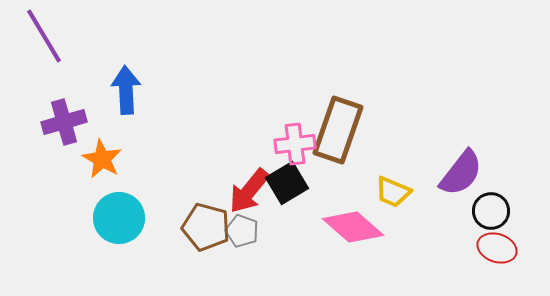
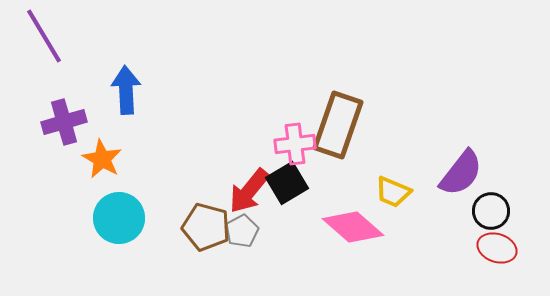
brown rectangle: moved 5 px up
gray pentagon: rotated 24 degrees clockwise
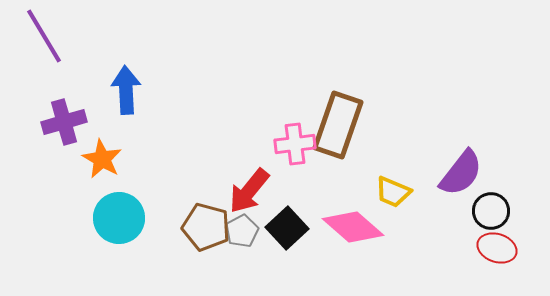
black square: moved 45 px down; rotated 12 degrees counterclockwise
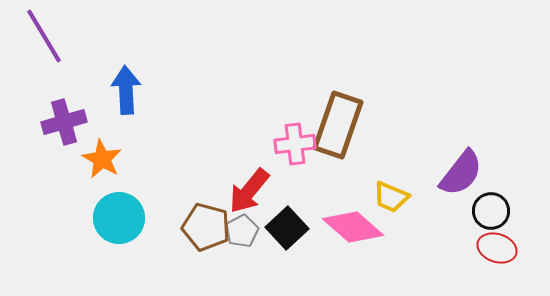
yellow trapezoid: moved 2 px left, 5 px down
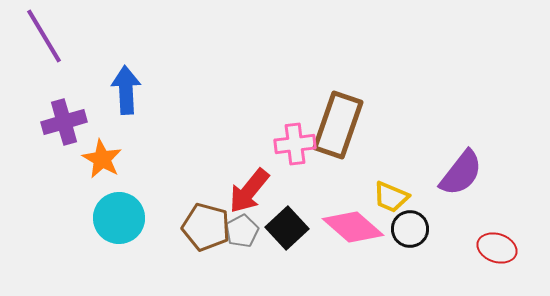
black circle: moved 81 px left, 18 px down
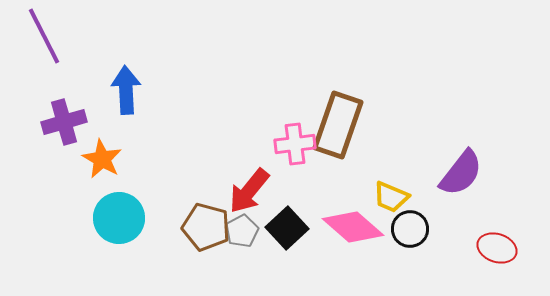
purple line: rotated 4 degrees clockwise
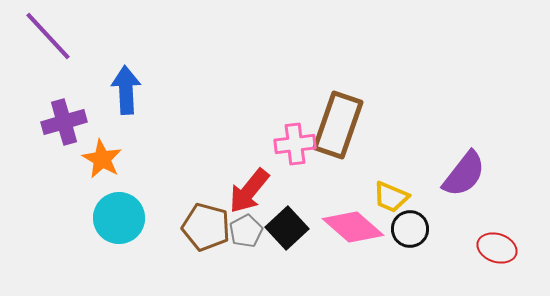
purple line: moved 4 px right; rotated 16 degrees counterclockwise
purple semicircle: moved 3 px right, 1 px down
gray pentagon: moved 4 px right
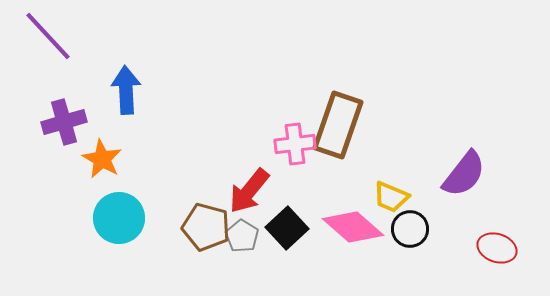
gray pentagon: moved 4 px left, 5 px down; rotated 12 degrees counterclockwise
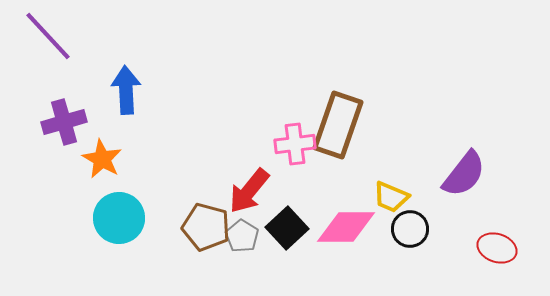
pink diamond: moved 7 px left; rotated 42 degrees counterclockwise
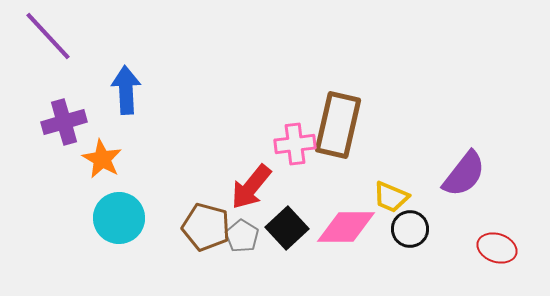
brown rectangle: rotated 6 degrees counterclockwise
red arrow: moved 2 px right, 4 px up
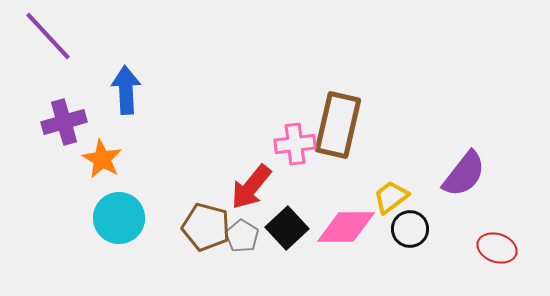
yellow trapezoid: rotated 120 degrees clockwise
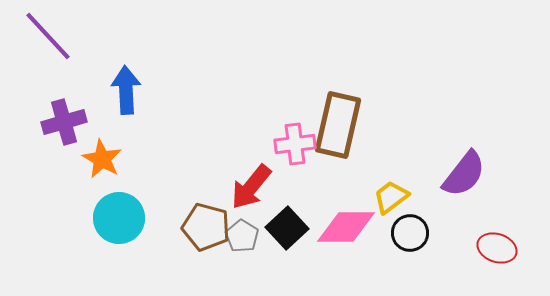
black circle: moved 4 px down
